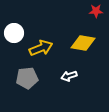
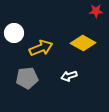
yellow diamond: rotated 20 degrees clockwise
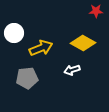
white arrow: moved 3 px right, 6 px up
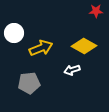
yellow diamond: moved 1 px right, 3 px down
gray pentagon: moved 2 px right, 5 px down
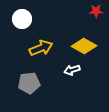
white circle: moved 8 px right, 14 px up
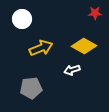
red star: moved 1 px left, 2 px down
gray pentagon: moved 2 px right, 5 px down
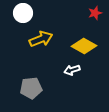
red star: rotated 16 degrees counterclockwise
white circle: moved 1 px right, 6 px up
yellow arrow: moved 9 px up
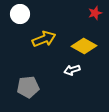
white circle: moved 3 px left, 1 px down
yellow arrow: moved 3 px right
gray pentagon: moved 3 px left, 1 px up
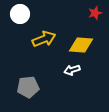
yellow diamond: moved 3 px left, 1 px up; rotated 25 degrees counterclockwise
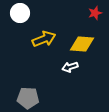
white circle: moved 1 px up
yellow diamond: moved 1 px right, 1 px up
white arrow: moved 2 px left, 3 px up
gray pentagon: moved 11 px down; rotated 10 degrees clockwise
